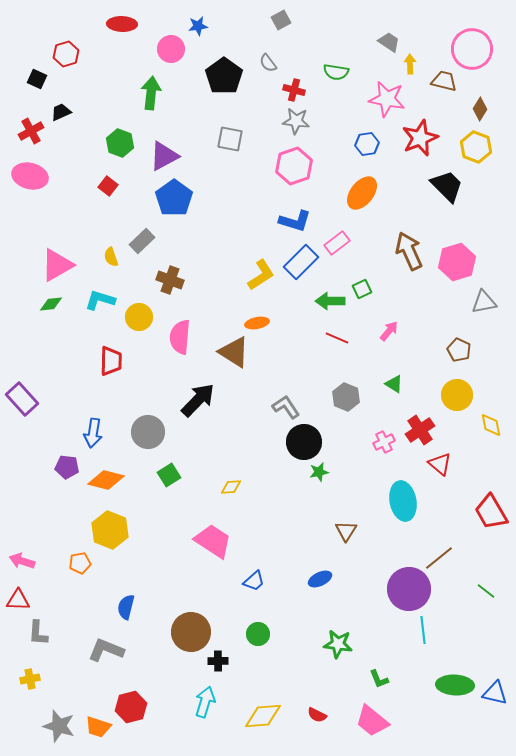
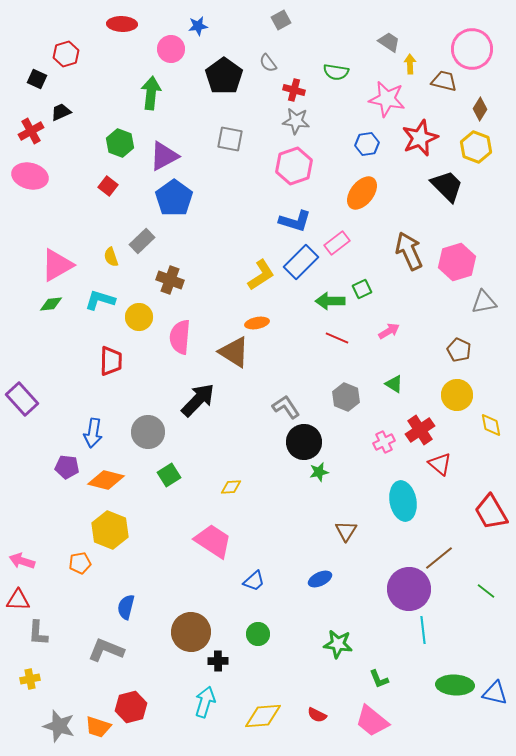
pink arrow at (389, 331): rotated 20 degrees clockwise
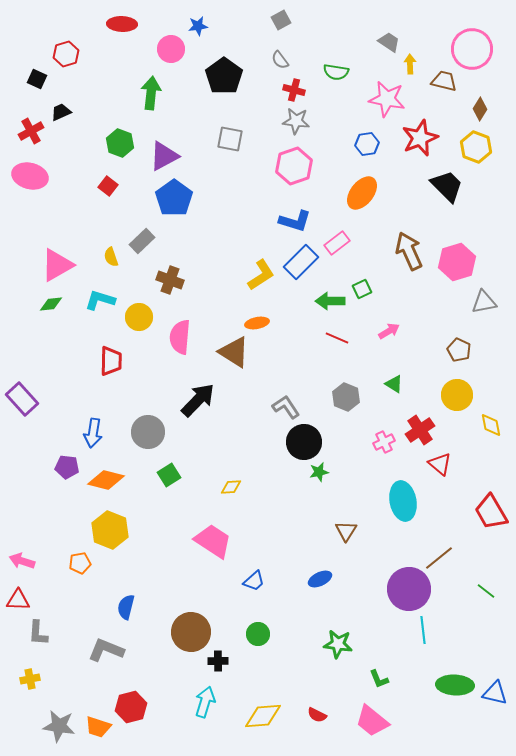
gray semicircle at (268, 63): moved 12 px right, 3 px up
gray star at (59, 726): rotated 8 degrees counterclockwise
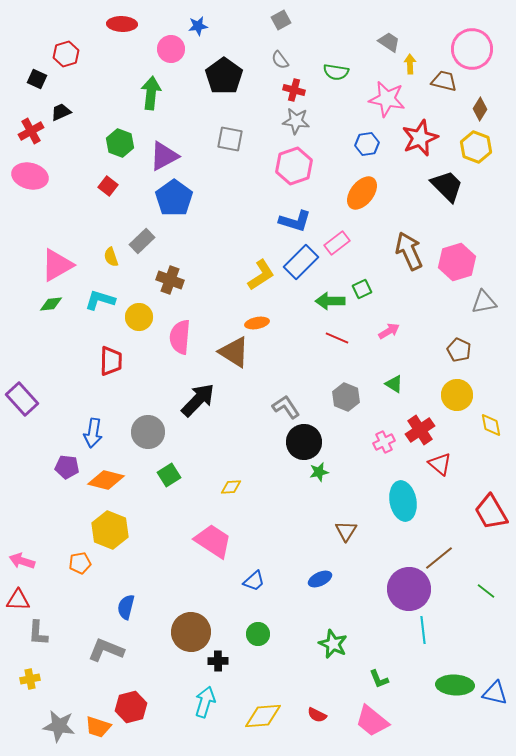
green star at (338, 644): moved 5 px left; rotated 16 degrees clockwise
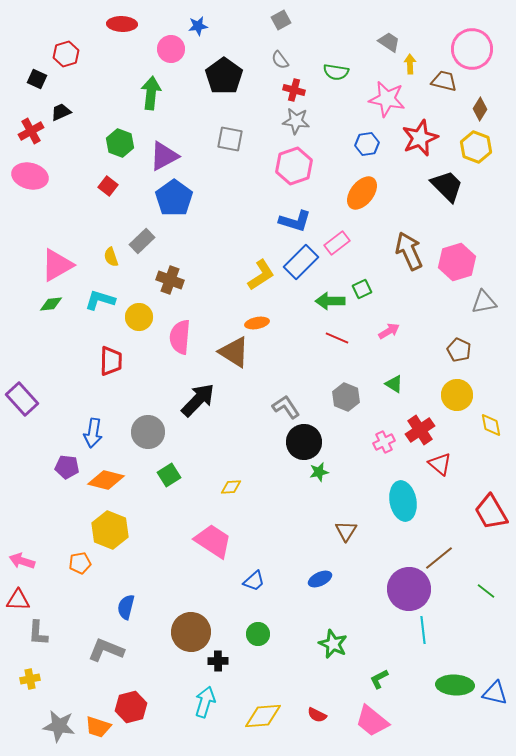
green L-shape at (379, 679): rotated 85 degrees clockwise
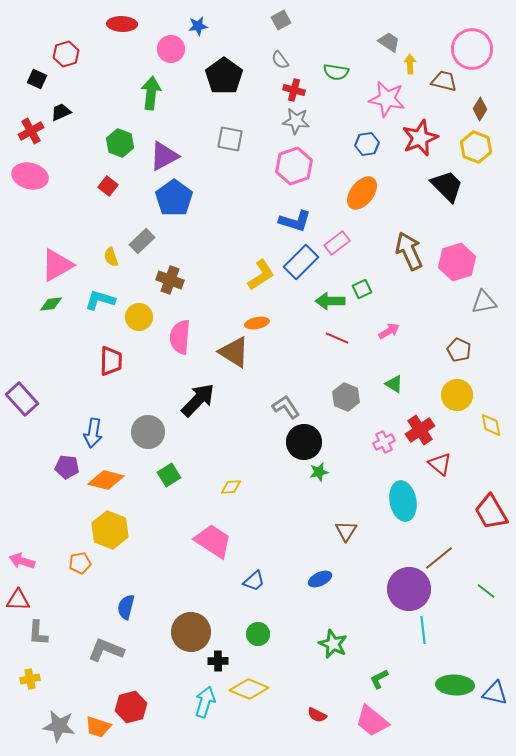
yellow diamond at (263, 716): moved 14 px left, 27 px up; rotated 27 degrees clockwise
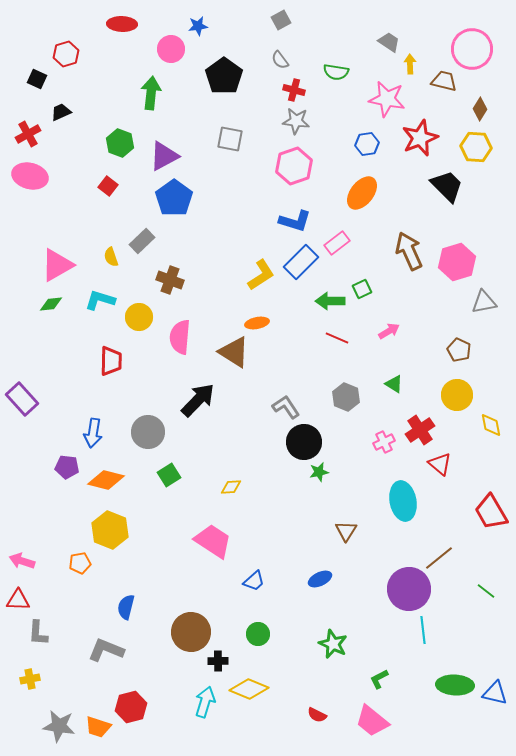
red cross at (31, 131): moved 3 px left, 3 px down
yellow hexagon at (476, 147): rotated 16 degrees counterclockwise
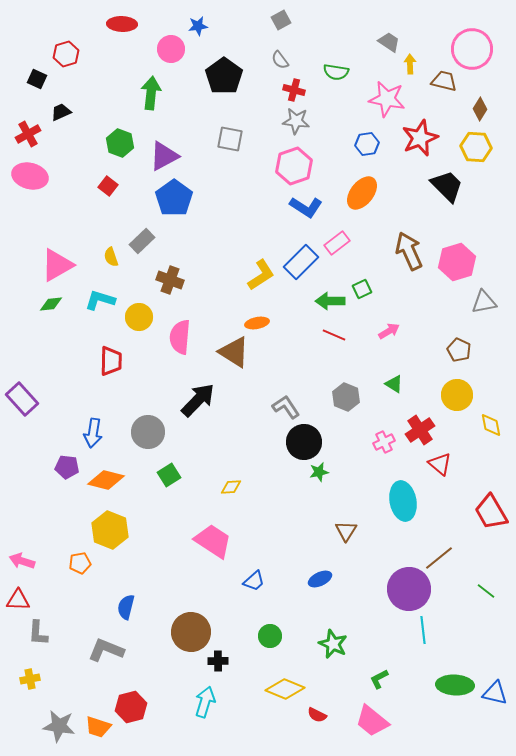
blue L-shape at (295, 221): moved 11 px right, 14 px up; rotated 16 degrees clockwise
red line at (337, 338): moved 3 px left, 3 px up
green circle at (258, 634): moved 12 px right, 2 px down
yellow diamond at (249, 689): moved 36 px right
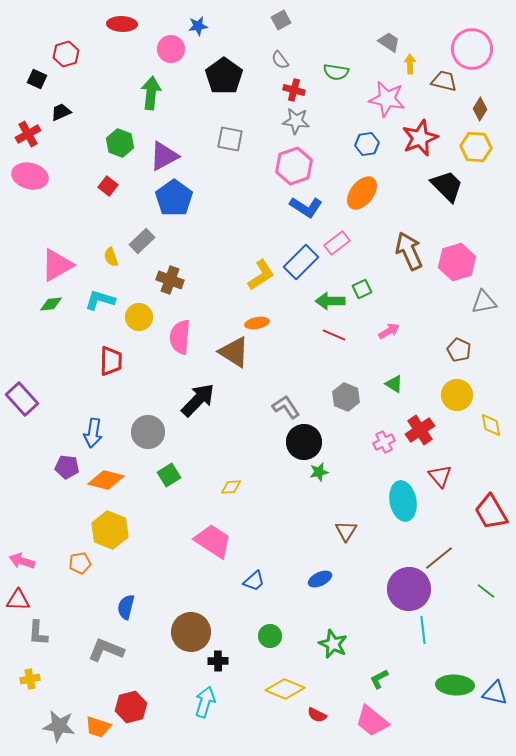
red triangle at (440, 464): moved 12 px down; rotated 10 degrees clockwise
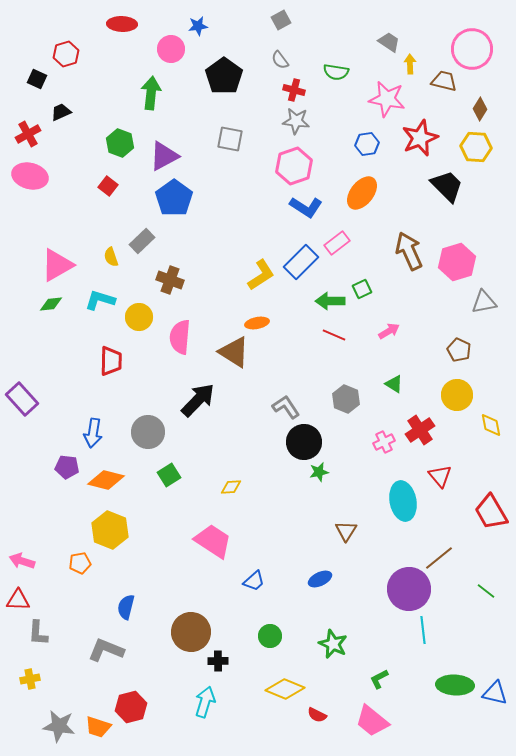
gray hexagon at (346, 397): moved 2 px down
